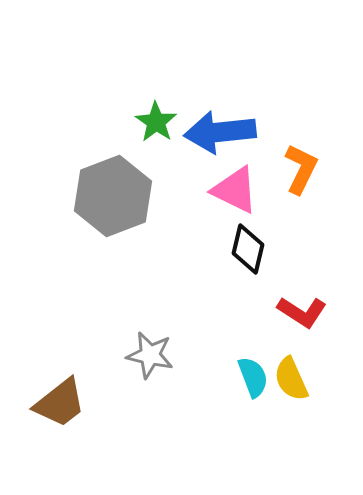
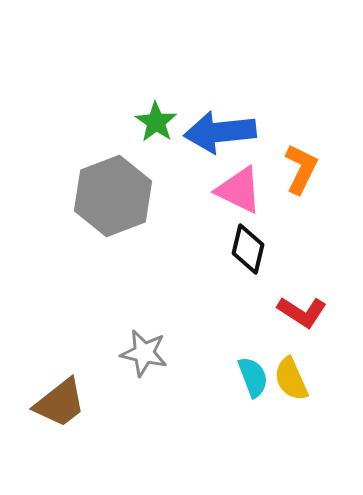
pink triangle: moved 4 px right
gray star: moved 6 px left, 2 px up
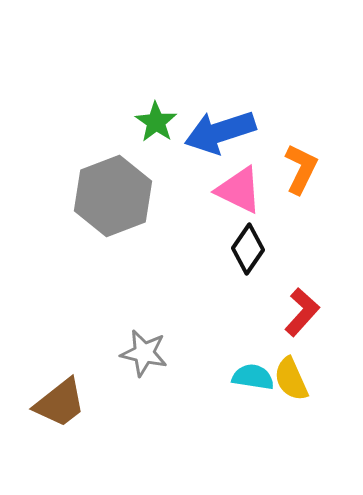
blue arrow: rotated 12 degrees counterclockwise
black diamond: rotated 21 degrees clockwise
red L-shape: rotated 81 degrees counterclockwise
cyan semicircle: rotated 60 degrees counterclockwise
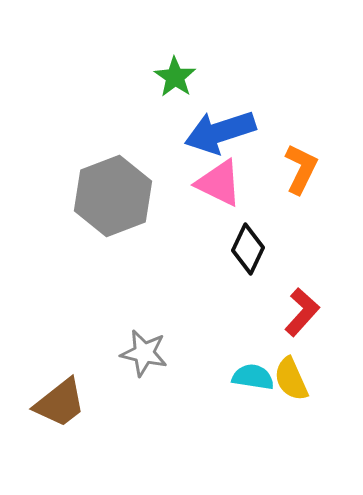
green star: moved 19 px right, 45 px up
pink triangle: moved 20 px left, 7 px up
black diamond: rotated 9 degrees counterclockwise
